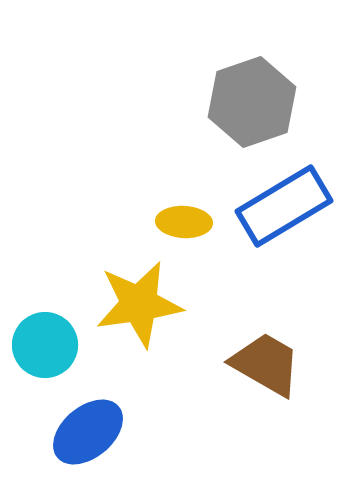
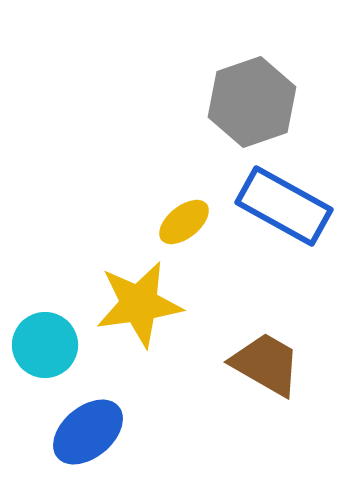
blue rectangle: rotated 60 degrees clockwise
yellow ellipse: rotated 42 degrees counterclockwise
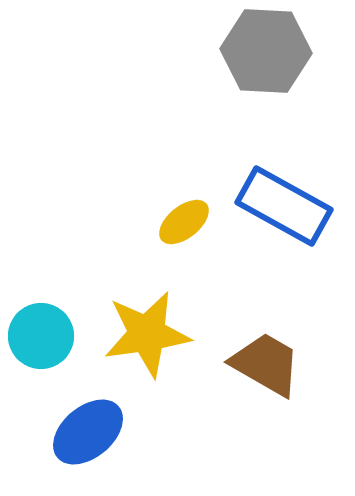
gray hexagon: moved 14 px right, 51 px up; rotated 22 degrees clockwise
yellow star: moved 8 px right, 30 px down
cyan circle: moved 4 px left, 9 px up
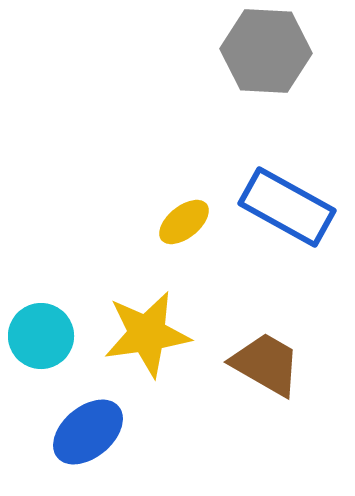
blue rectangle: moved 3 px right, 1 px down
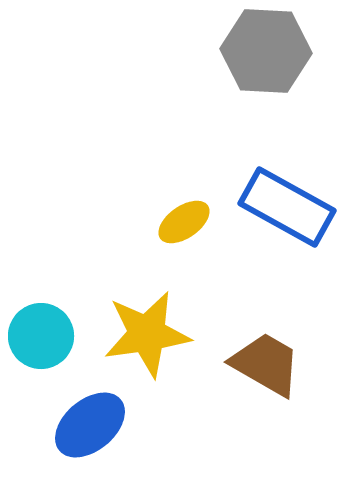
yellow ellipse: rotated 4 degrees clockwise
blue ellipse: moved 2 px right, 7 px up
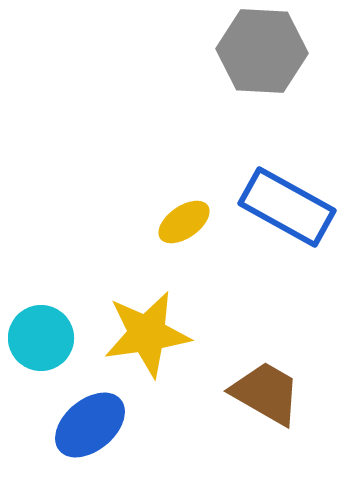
gray hexagon: moved 4 px left
cyan circle: moved 2 px down
brown trapezoid: moved 29 px down
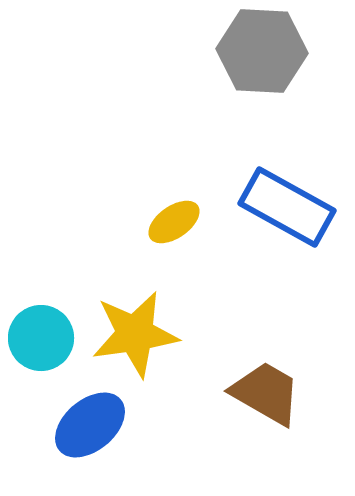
yellow ellipse: moved 10 px left
yellow star: moved 12 px left
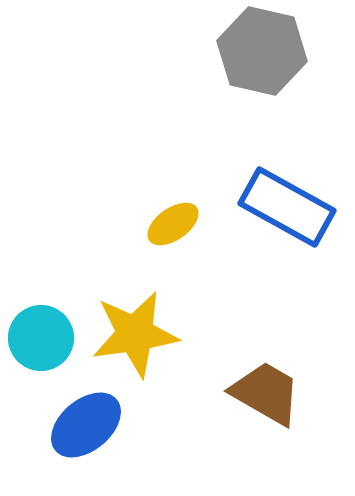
gray hexagon: rotated 10 degrees clockwise
yellow ellipse: moved 1 px left, 2 px down
blue ellipse: moved 4 px left
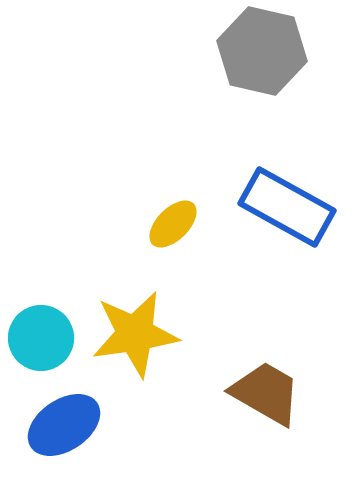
yellow ellipse: rotated 10 degrees counterclockwise
blue ellipse: moved 22 px left; rotated 6 degrees clockwise
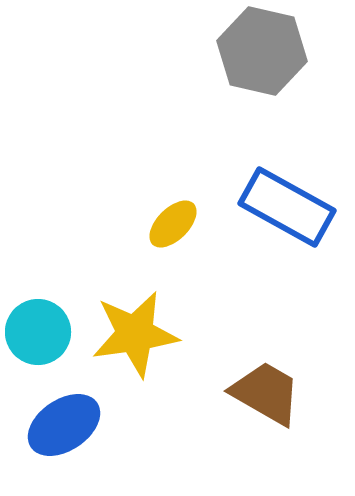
cyan circle: moved 3 px left, 6 px up
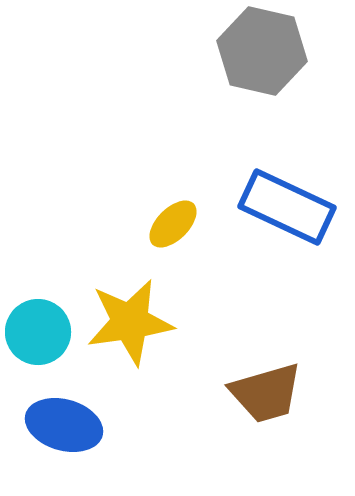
blue rectangle: rotated 4 degrees counterclockwise
yellow star: moved 5 px left, 12 px up
brown trapezoid: rotated 134 degrees clockwise
blue ellipse: rotated 50 degrees clockwise
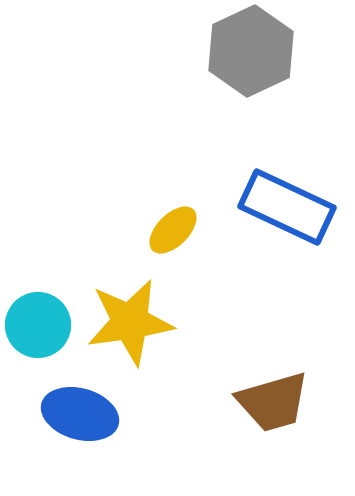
gray hexagon: moved 11 px left; rotated 22 degrees clockwise
yellow ellipse: moved 6 px down
cyan circle: moved 7 px up
brown trapezoid: moved 7 px right, 9 px down
blue ellipse: moved 16 px right, 11 px up
